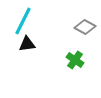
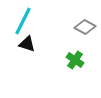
black triangle: rotated 24 degrees clockwise
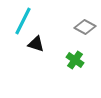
black triangle: moved 9 px right
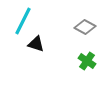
green cross: moved 12 px right, 1 px down
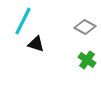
green cross: moved 1 px up
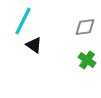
gray diamond: rotated 35 degrees counterclockwise
black triangle: moved 2 px left, 1 px down; rotated 18 degrees clockwise
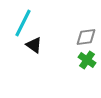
cyan line: moved 2 px down
gray diamond: moved 1 px right, 10 px down
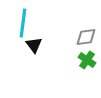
cyan line: rotated 20 degrees counterclockwise
black triangle: rotated 18 degrees clockwise
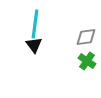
cyan line: moved 12 px right, 1 px down
green cross: moved 1 px down
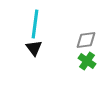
gray diamond: moved 3 px down
black triangle: moved 3 px down
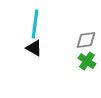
black triangle: rotated 24 degrees counterclockwise
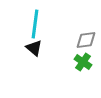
black triangle: rotated 12 degrees clockwise
green cross: moved 4 px left, 1 px down
